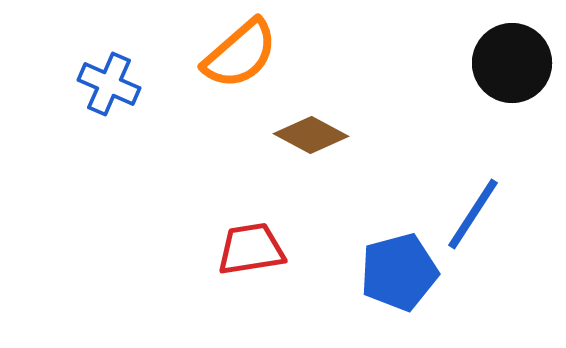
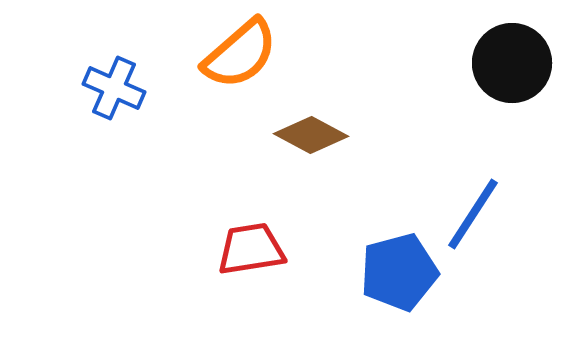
blue cross: moved 5 px right, 4 px down
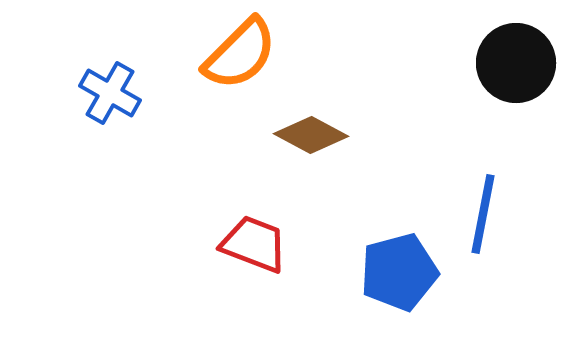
orange semicircle: rotated 4 degrees counterclockwise
black circle: moved 4 px right
blue cross: moved 4 px left, 5 px down; rotated 6 degrees clockwise
blue line: moved 10 px right; rotated 22 degrees counterclockwise
red trapezoid: moved 3 px right, 5 px up; rotated 30 degrees clockwise
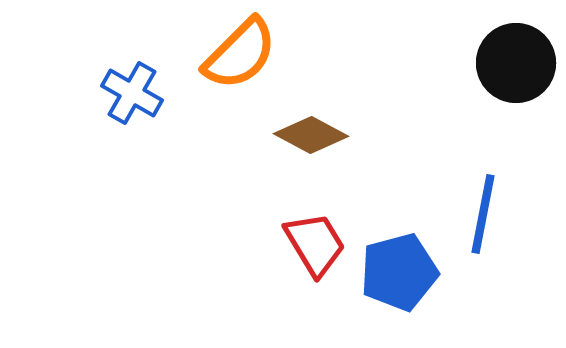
blue cross: moved 22 px right
red trapezoid: moved 61 px right; rotated 38 degrees clockwise
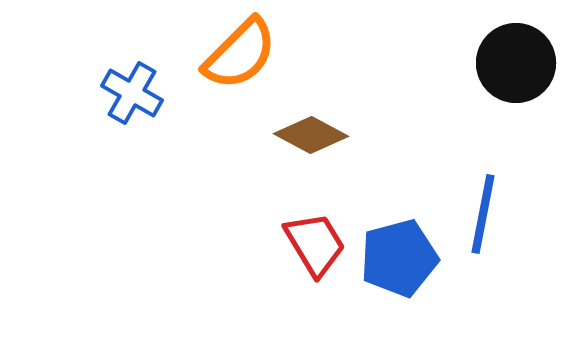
blue pentagon: moved 14 px up
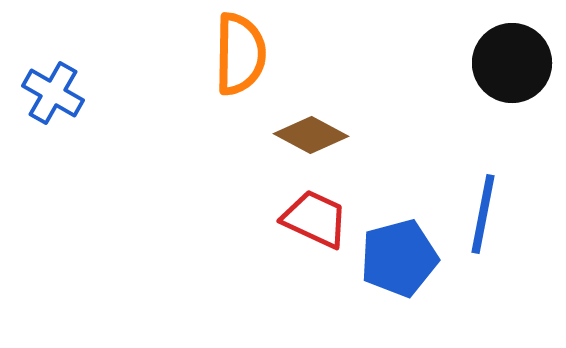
orange semicircle: rotated 44 degrees counterclockwise
black circle: moved 4 px left
blue cross: moved 79 px left
red trapezoid: moved 25 px up; rotated 34 degrees counterclockwise
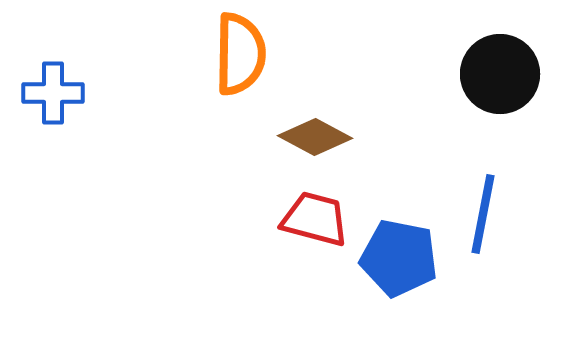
black circle: moved 12 px left, 11 px down
blue cross: rotated 30 degrees counterclockwise
brown diamond: moved 4 px right, 2 px down
red trapezoid: rotated 10 degrees counterclockwise
blue pentagon: rotated 26 degrees clockwise
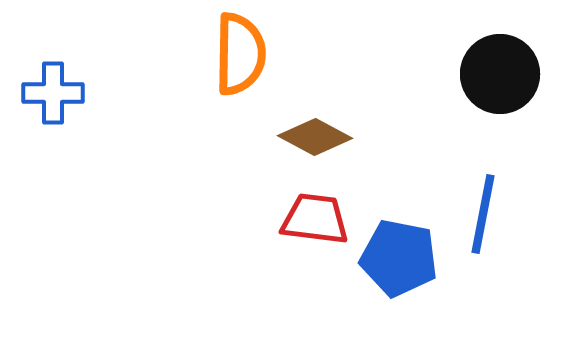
red trapezoid: rotated 8 degrees counterclockwise
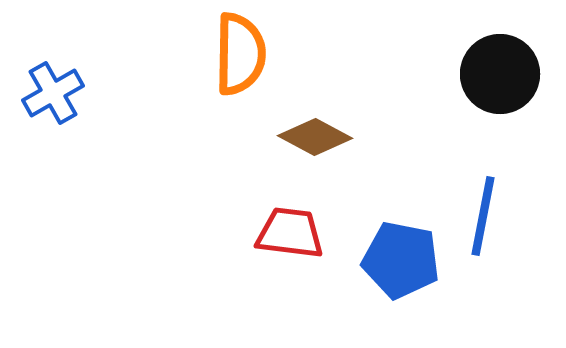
blue cross: rotated 30 degrees counterclockwise
blue line: moved 2 px down
red trapezoid: moved 25 px left, 14 px down
blue pentagon: moved 2 px right, 2 px down
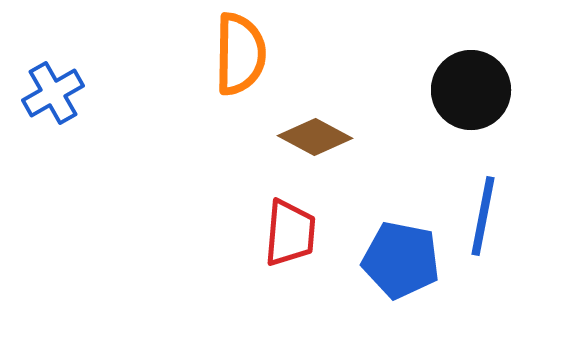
black circle: moved 29 px left, 16 px down
red trapezoid: rotated 88 degrees clockwise
